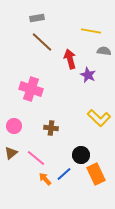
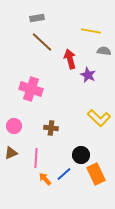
brown triangle: rotated 16 degrees clockwise
pink line: rotated 54 degrees clockwise
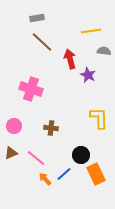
yellow line: rotated 18 degrees counterclockwise
yellow L-shape: rotated 135 degrees counterclockwise
pink line: rotated 54 degrees counterclockwise
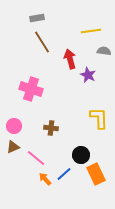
brown line: rotated 15 degrees clockwise
brown triangle: moved 2 px right, 6 px up
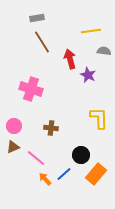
orange rectangle: rotated 65 degrees clockwise
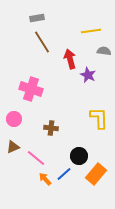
pink circle: moved 7 px up
black circle: moved 2 px left, 1 px down
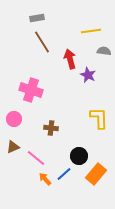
pink cross: moved 1 px down
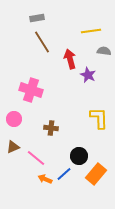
orange arrow: rotated 24 degrees counterclockwise
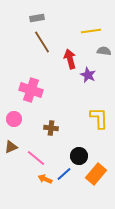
brown triangle: moved 2 px left
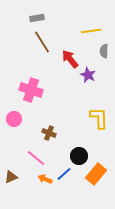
gray semicircle: rotated 96 degrees counterclockwise
red arrow: rotated 24 degrees counterclockwise
brown cross: moved 2 px left, 5 px down; rotated 16 degrees clockwise
brown triangle: moved 30 px down
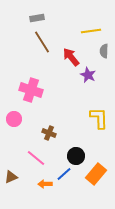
red arrow: moved 1 px right, 2 px up
black circle: moved 3 px left
orange arrow: moved 5 px down; rotated 24 degrees counterclockwise
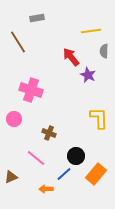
brown line: moved 24 px left
orange arrow: moved 1 px right, 5 px down
